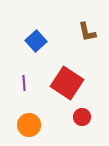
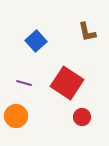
purple line: rotated 70 degrees counterclockwise
orange circle: moved 13 px left, 9 px up
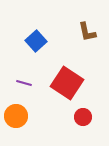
red circle: moved 1 px right
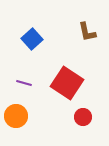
blue square: moved 4 px left, 2 px up
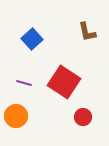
red square: moved 3 px left, 1 px up
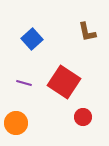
orange circle: moved 7 px down
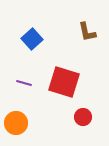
red square: rotated 16 degrees counterclockwise
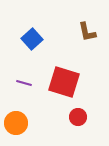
red circle: moved 5 px left
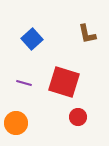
brown L-shape: moved 2 px down
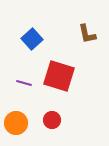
red square: moved 5 px left, 6 px up
red circle: moved 26 px left, 3 px down
